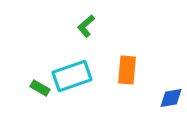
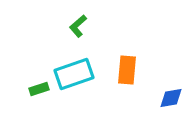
green L-shape: moved 8 px left
cyan rectangle: moved 2 px right, 2 px up
green rectangle: moved 1 px left, 1 px down; rotated 48 degrees counterclockwise
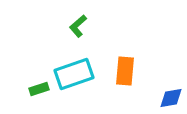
orange rectangle: moved 2 px left, 1 px down
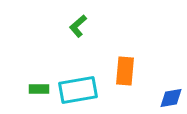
cyan rectangle: moved 4 px right, 16 px down; rotated 9 degrees clockwise
green rectangle: rotated 18 degrees clockwise
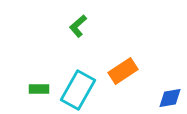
orange rectangle: moved 2 px left; rotated 52 degrees clockwise
cyan rectangle: rotated 51 degrees counterclockwise
blue diamond: moved 1 px left
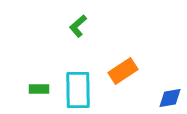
cyan rectangle: rotated 30 degrees counterclockwise
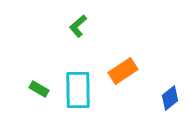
green rectangle: rotated 30 degrees clockwise
blue diamond: rotated 30 degrees counterclockwise
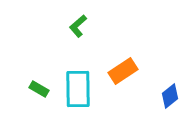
cyan rectangle: moved 1 px up
blue diamond: moved 2 px up
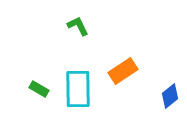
green L-shape: rotated 105 degrees clockwise
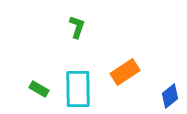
green L-shape: moved 1 px left, 1 px down; rotated 45 degrees clockwise
orange rectangle: moved 2 px right, 1 px down
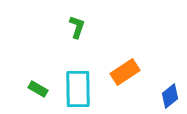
green rectangle: moved 1 px left
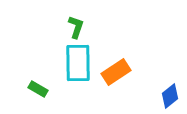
green L-shape: moved 1 px left
orange rectangle: moved 9 px left
cyan rectangle: moved 26 px up
